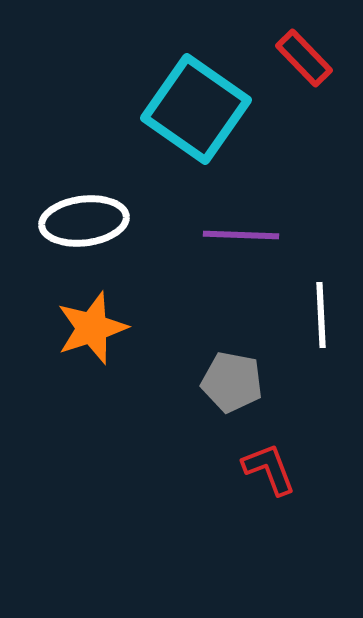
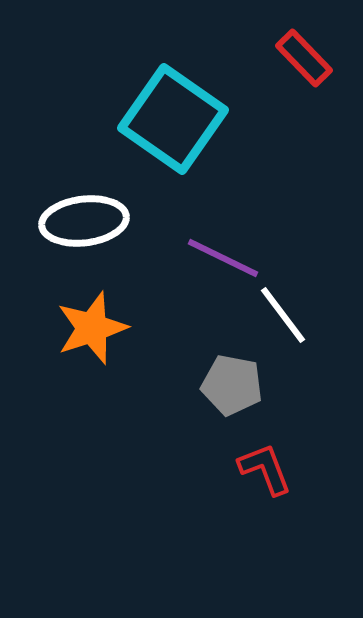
cyan square: moved 23 px left, 10 px down
purple line: moved 18 px left, 23 px down; rotated 24 degrees clockwise
white line: moved 38 px left; rotated 34 degrees counterclockwise
gray pentagon: moved 3 px down
red L-shape: moved 4 px left
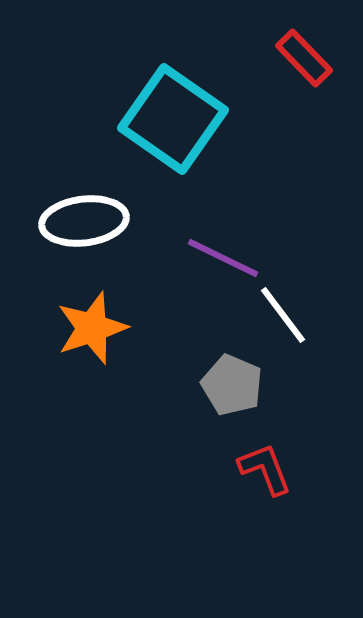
gray pentagon: rotated 12 degrees clockwise
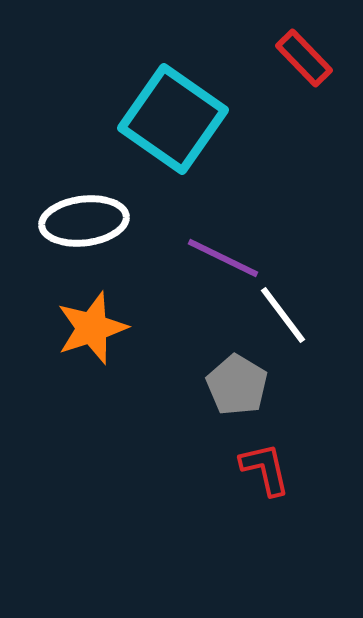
gray pentagon: moved 5 px right; rotated 8 degrees clockwise
red L-shape: rotated 8 degrees clockwise
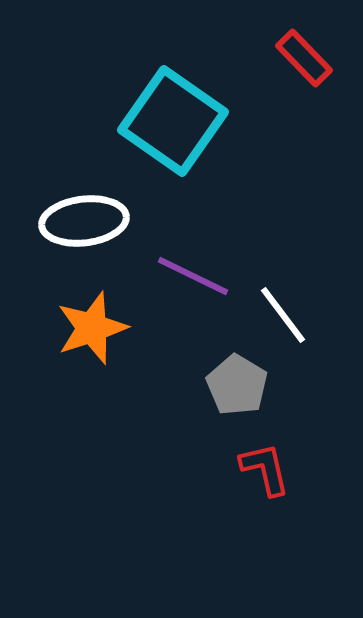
cyan square: moved 2 px down
purple line: moved 30 px left, 18 px down
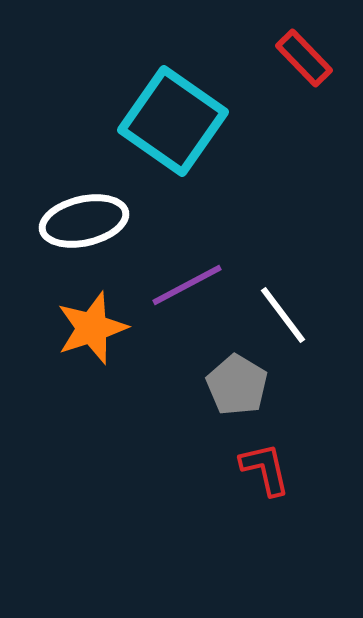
white ellipse: rotated 6 degrees counterclockwise
purple line: moved 6 px left, 9 px down; rotated 54 degrees counterclockwise
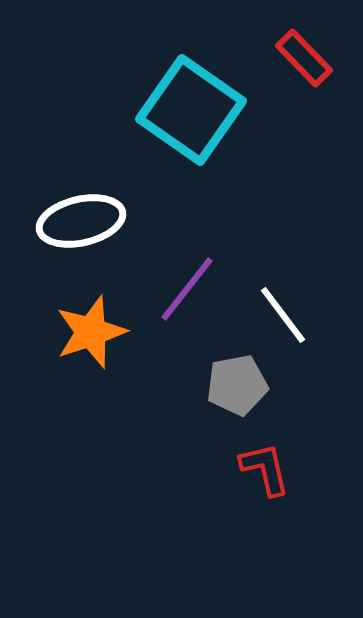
cyan square: moved 18 px right, 11 px up
white ellipse: moved 3 px left
purple line: moved 4 px down; rotated 24 degrees counterclockwise
orange star: moved 1 px left, 4 px down
gray pentagon: rotated 30 degrees clockwise
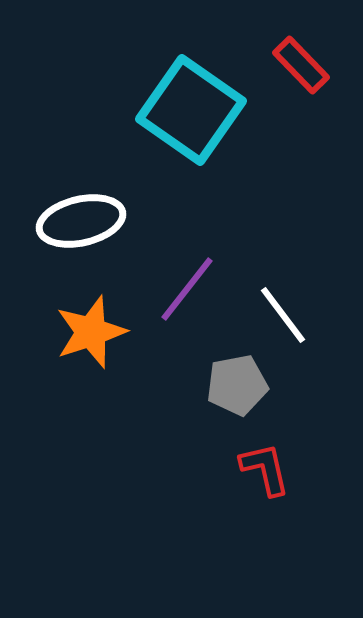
red rectangle: moved 3 px left, 7 px down
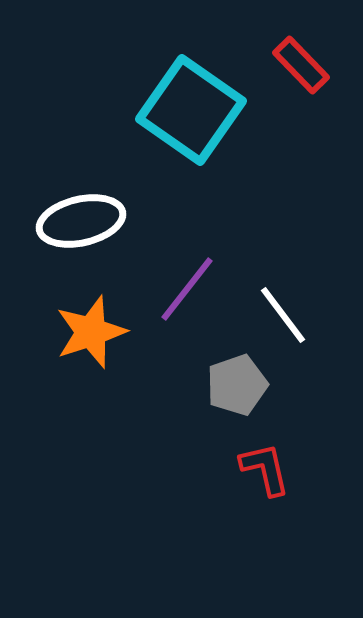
gray pentagon: rotated 8 degrees counterclockwise
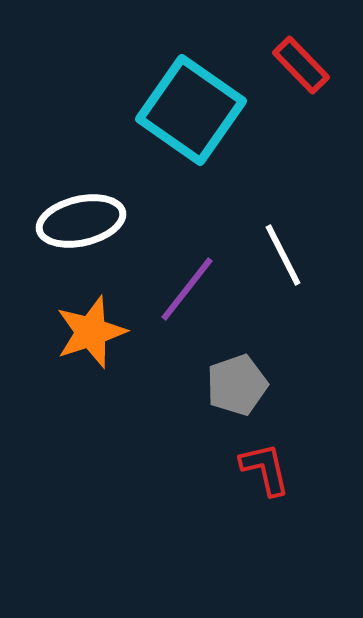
white line: moved 60 px up; rotated 10 degrees clockwise
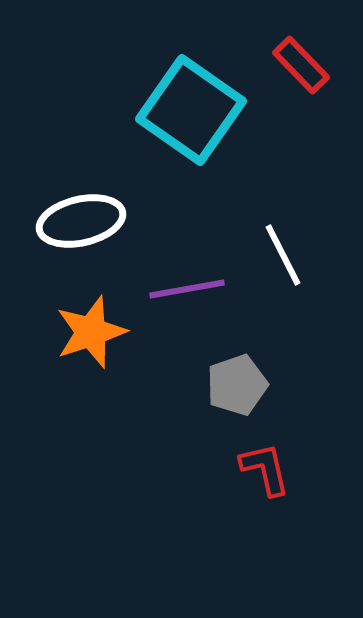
purple line: rotated 42 degrees clockwise
